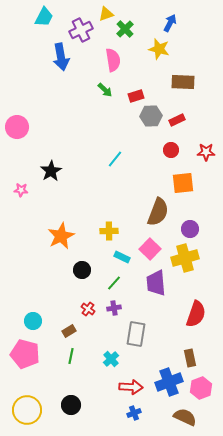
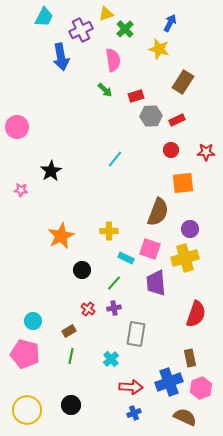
brown rectangle at (183, 82): rotated 60 degrees counterclockwise
pink square at (150, 249): rotated 25 degrees counterclockwise
cyan rectangle at (122, 257): moved 4 px right, 1 px down
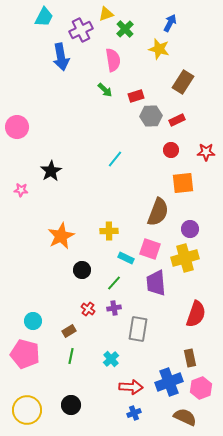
gray rectangle at (136, 334): moved 2 px right, 5 px up
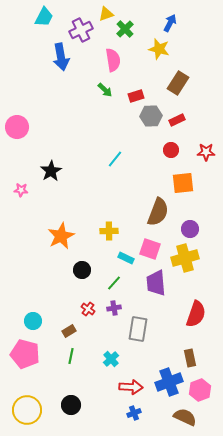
brown rectangle at (183, 82): moved 5 px left, 1 px down
pink hexagon at (201, 388): moved 1 px left, 2 px down
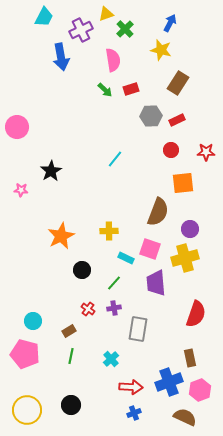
yellow star at (159, 49): moved 2 px right, 1 px down
red rectangle at (136, 96): moved 5 px left, 7 px up
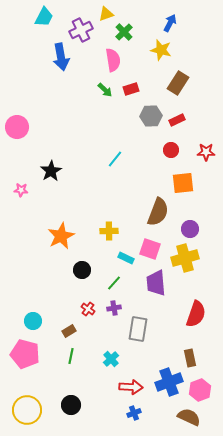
green cross at (125, 29): moved 1 px left, 3 px down
brown semicircle at (185, 417): moved 4 px right
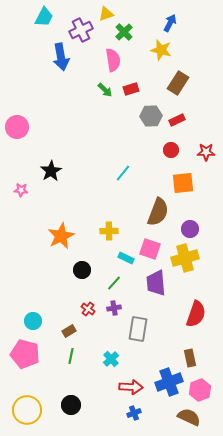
cyan line at (115, 159): moved 8 px right, 14 px down
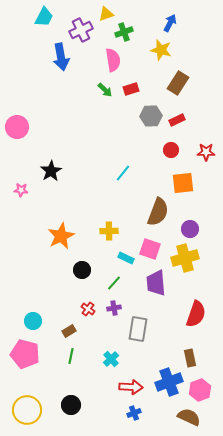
green cross at (124, 32): rotated 24 degrees clockwise
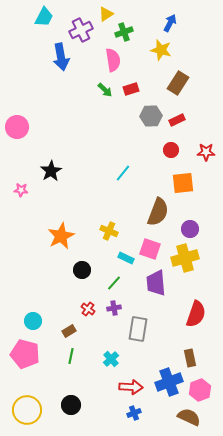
yellow triangle at (106, 14): rotated 14 degrees counterclockwise
yellow cross at (109, 231): rotated 24 degrees clockwise
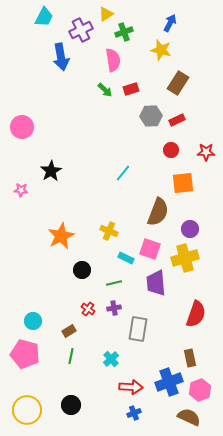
pink circle at (17, 127): moved 5 px right
green line at (114, 283): rotated 35 degrees clockwise
